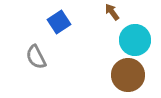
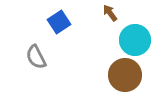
brown arrow: moved 2 px left, 1 px down
brown circle: moved 3 px left
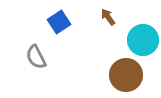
brown arrow: moved 2 px left, 4 px down
cyan circle: moved 8 px right
brown circle: moved 1 px right
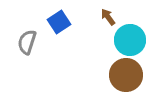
cyan circle: moved 13 px left
gray semicircle: moved 9 px left, 15 px up; rotated 45 degrees clockwise
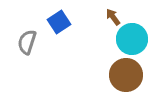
brown arrow: moved 5 px right
cyan circle: moved 2 px right, 1 px up
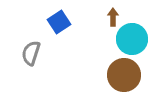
brown arrow: rotated 36 degrees clockwise
gray semicircle: moved 4 px right, 11 px down
brown circle: moved 2 px left
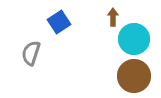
cyan circle: moved 2 px right
brown circle: moved 10 px right, 1 px down
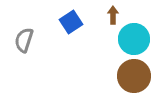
brown arrow: moved 2 px up
blue square: moved 12 px right
gray semicircle: moved 7 px left, 13 px up
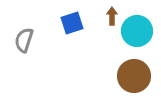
brown arrow: moved 1 px left, 1 px down
blue square: moved 1 px right, 1 px down; rotated 15 degrees clockwise
cyan circle: moved 3 px right, 8 px up
